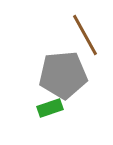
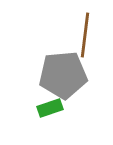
brown line: rotated 36 degrees clockwise
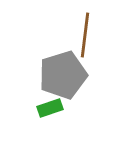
gray pentagon: rotated 12 degrees counterclockwise
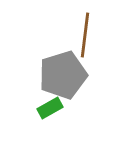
green rectangle: rotated 10 degrees counterclockwise
